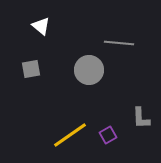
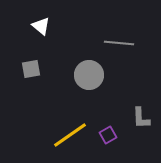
gray circle: moved 5 px down
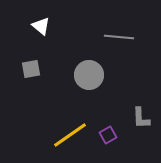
gray line: moved 6 px up
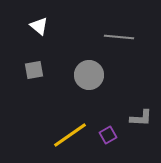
white triangle: moved 2 px left
gray square: moved 3 px right, 1 px down
gray L-shape: rotated 85 degrees counterclockwise
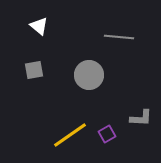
purple square: moved 1 px left, 1 px up
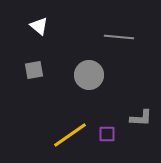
purple square: rotated 30 degrees clockwise
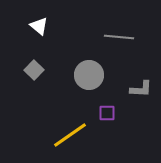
gray square: rotated 36 degrees counterclockwise
gray L-shape: moved 29 px up
purple square: moved 21 px up
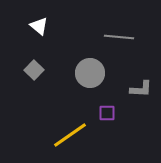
gray circle: moved 1 px right, 2 px up
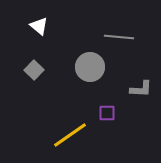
gray circle: moved 6 px up
